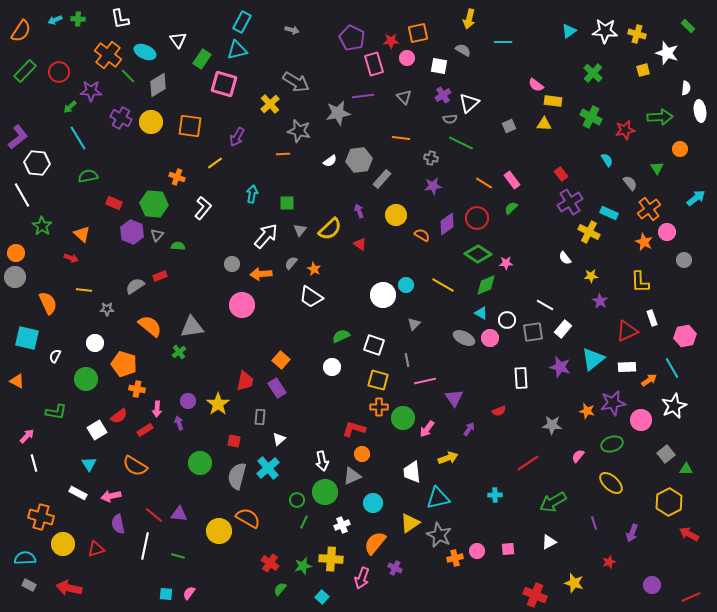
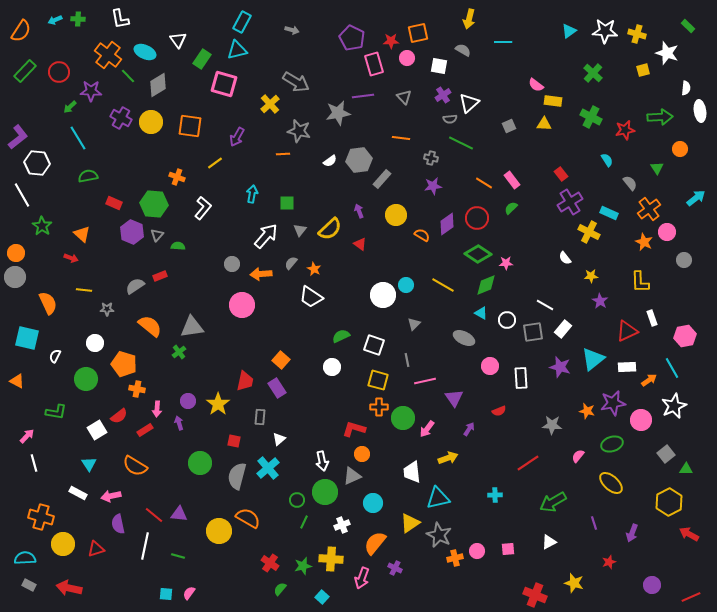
pink circle at (490, 338): moved 28 px down
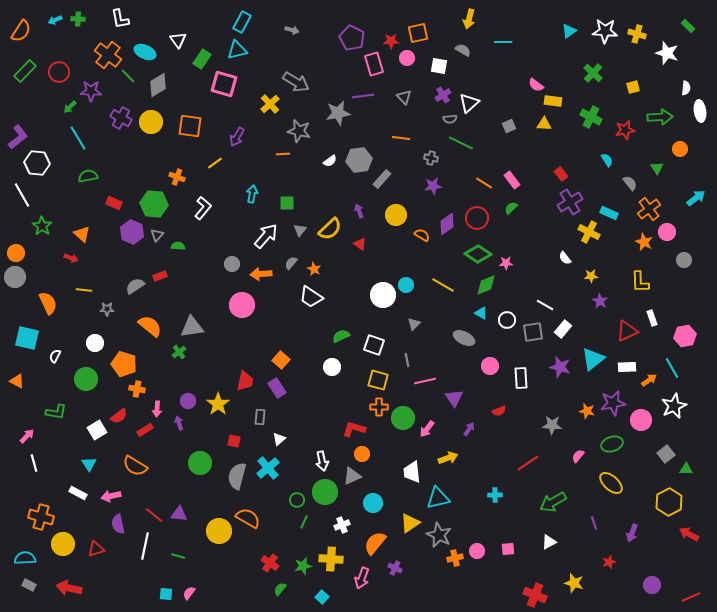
yellow square at (643, 70): moved 10 px left, 17 px down
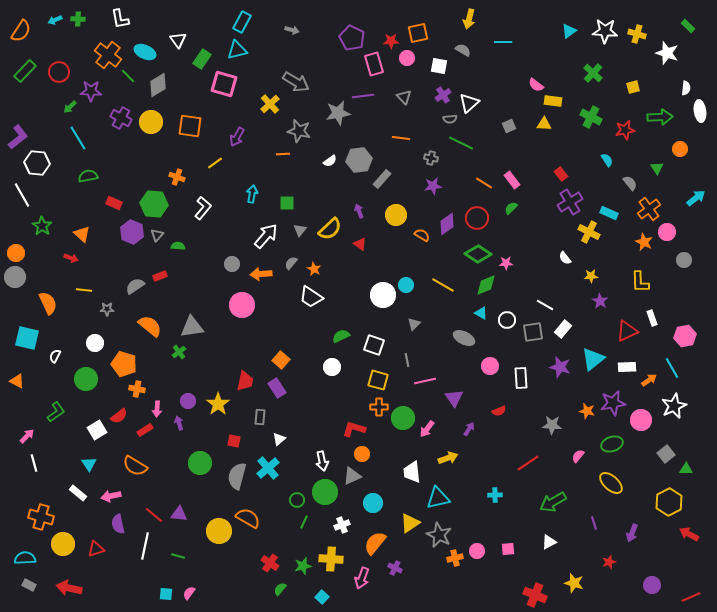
green L-shape at (56, 412): rotated 45 degrees counterclockwise
white rectangle at (78, 493): rotated 12 degrees clockwise
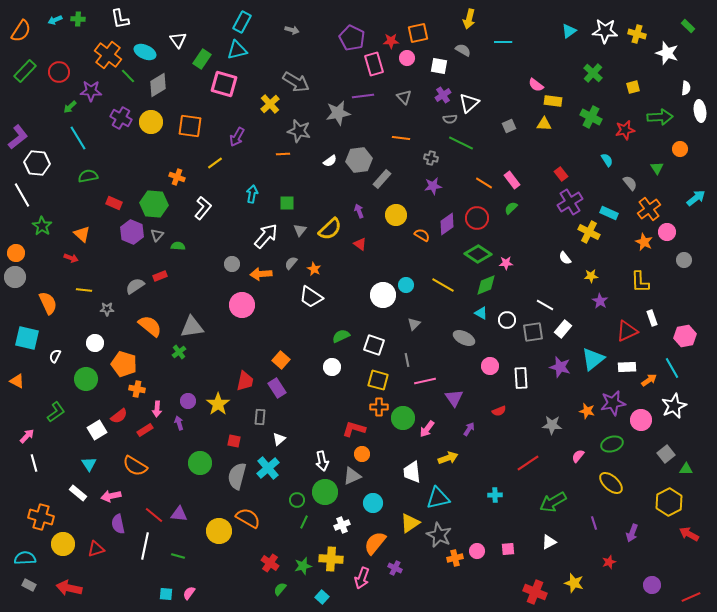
red cross at (535, 595): moved 3 px up
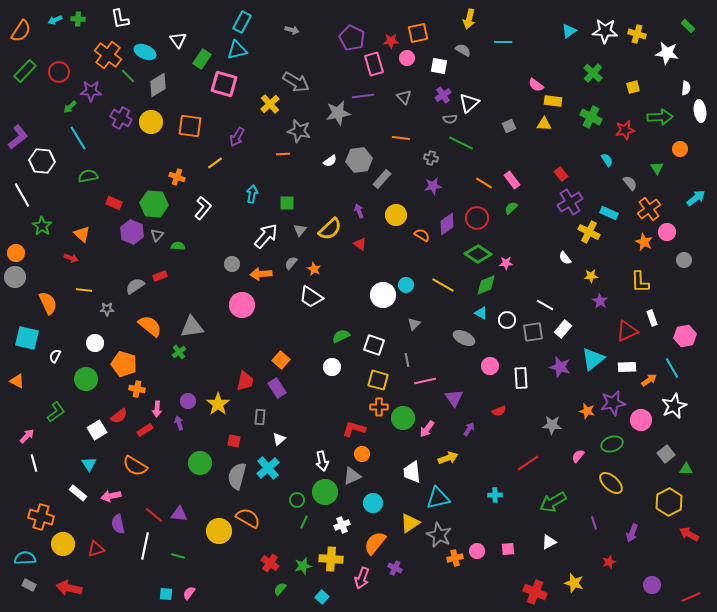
white star at (667, 53): rotated 10 degrees counterclockwise
white hexagon at (37, 163): moved 5 px right, 2 px up
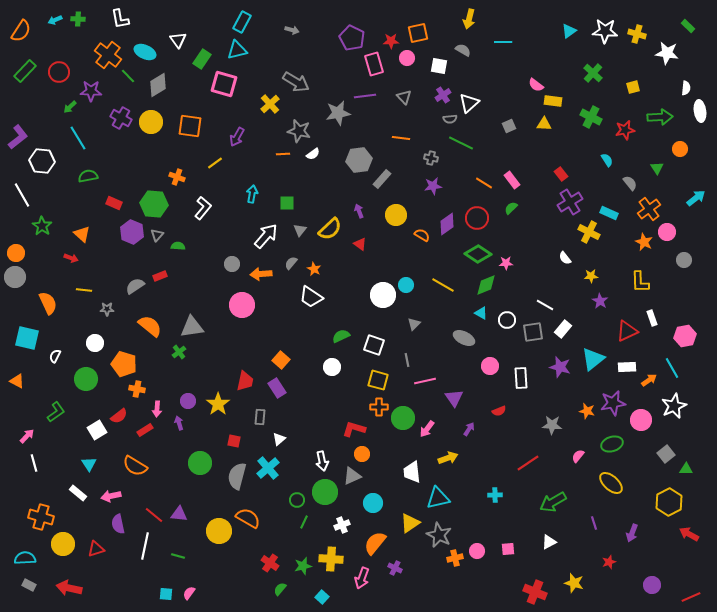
purple line at (363, 96): moved 2 px right
white semicircle at (330, 161): moved 17 px left, 7 px up
